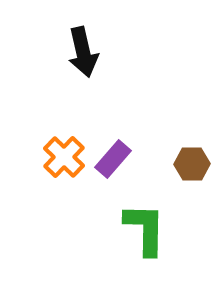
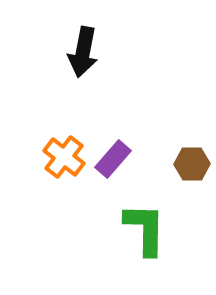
black arrow: rotated 24 degrees clockwise
orange cross: rotated 6 degrees counterclockwise
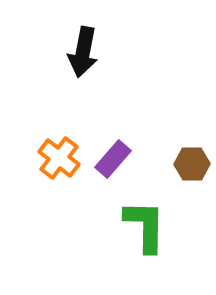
orange cross: moved 5 px left, 1 px down
green L-shape: moved 3 px up
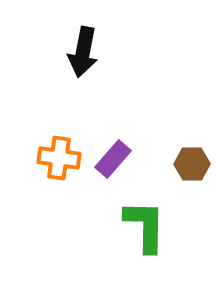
orange cross: rotated 30 degrees counterclockwise
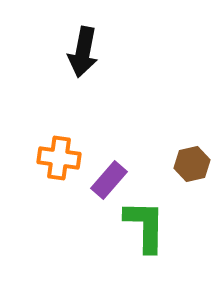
purple rectangle: moved 4 px left, 21 px down
brown hexagon: rotated 12 degrees counterclockwise
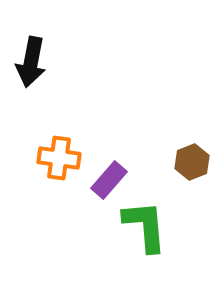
black arrow: moved 52 px left, 10 px down
brown hexagon: moved 2 px up; rotated 8 degrees counterclockwise
green L-shape: rotated 6 degrees counterclockwise
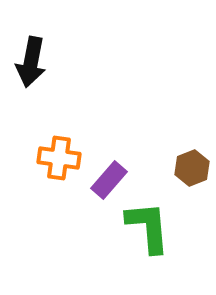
brown hexagon: moved 6 px down
green L-shape: moved 3 px right, 1 px down
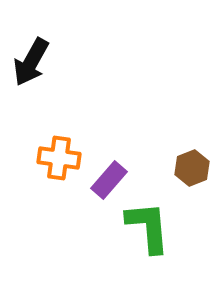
black arrow: rotated 18 degrees clockwise
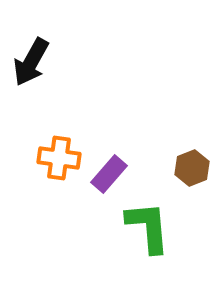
purple rectangle: moved 6 px up
